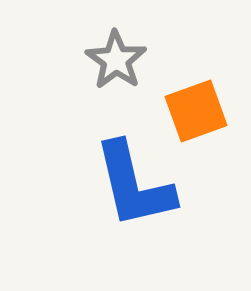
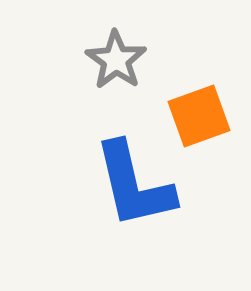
orange square: moved 3 px right, 5 px down
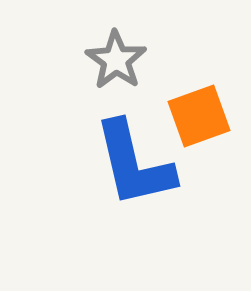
blue L-shape: moved 21 px up
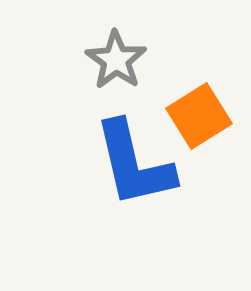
orange square: rotated 12 degrees counterclockwise
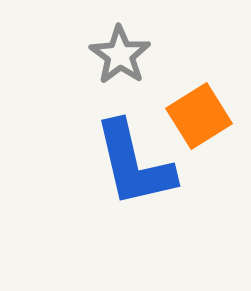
gray star: moved 4 px right, 5 px up
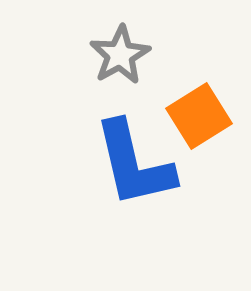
gray star: rotated 8 degrees clockwise
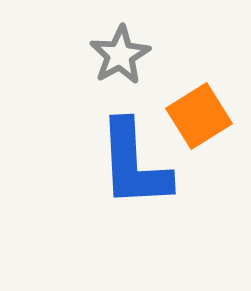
blue L-shape: rotated 10 degrees clockwise
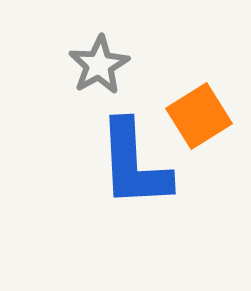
gray star: moved 21 px left, 10 px down
